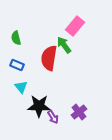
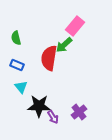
green arrow: rotated 96 degrees counterclockwise
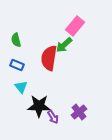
green semicircle: moved 2 px down
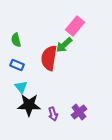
black star: moved 10 px left, 1 px up
purple arrow: moved 3 px up; rotated 16 degrees clockwise
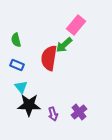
pink rectangle: moved 1 px right, 1 px up
